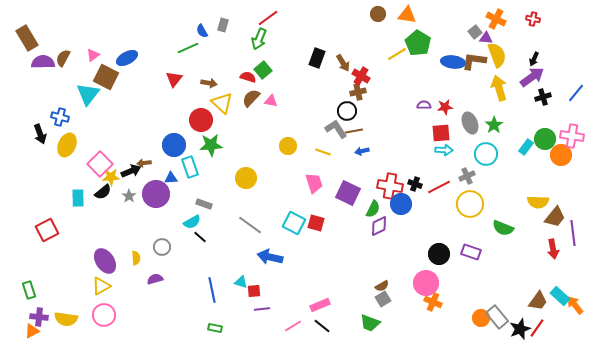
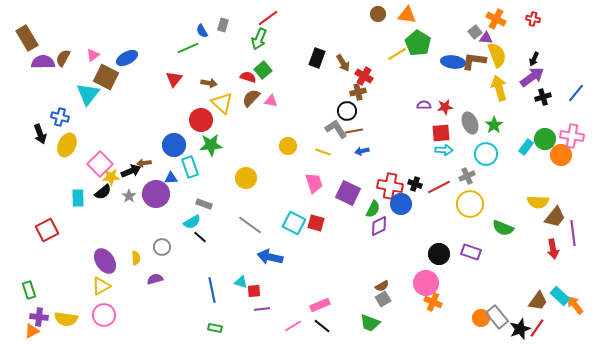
red cross at (361, 76): moved 3 px right
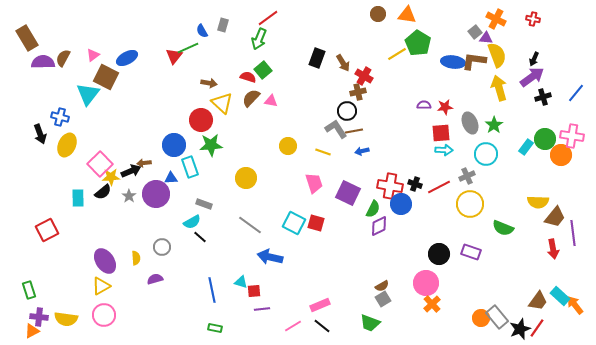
red triangle at (174, 79): moved 23 px up
orange cross at (433, 302): moved 1 px left, 2 px down; rotated 24 degrees clockwise
